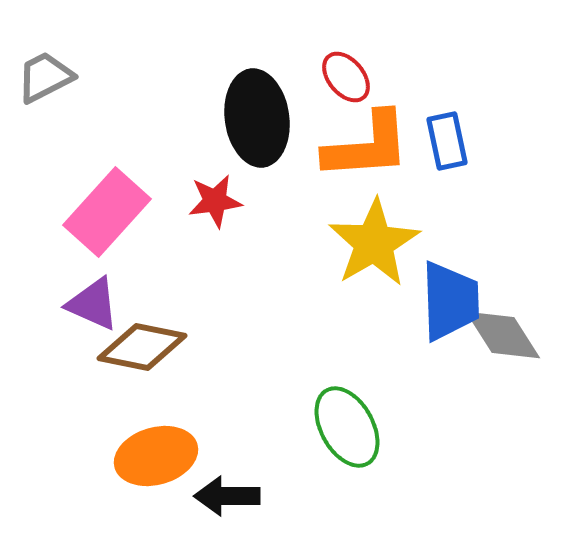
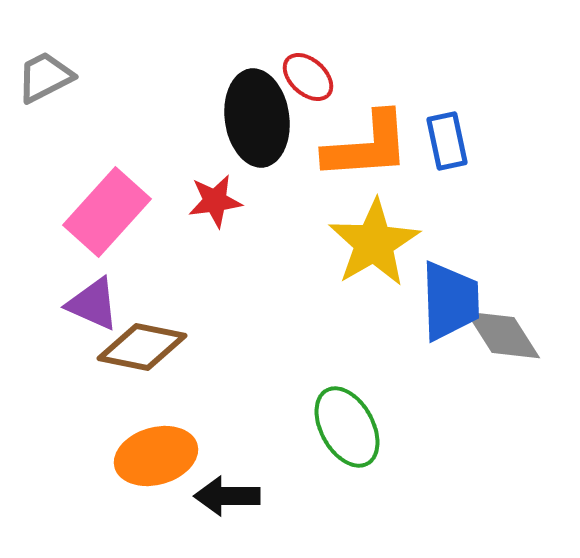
red ellipse: moved 38 px left; rotated 8 degrees counterclockwise
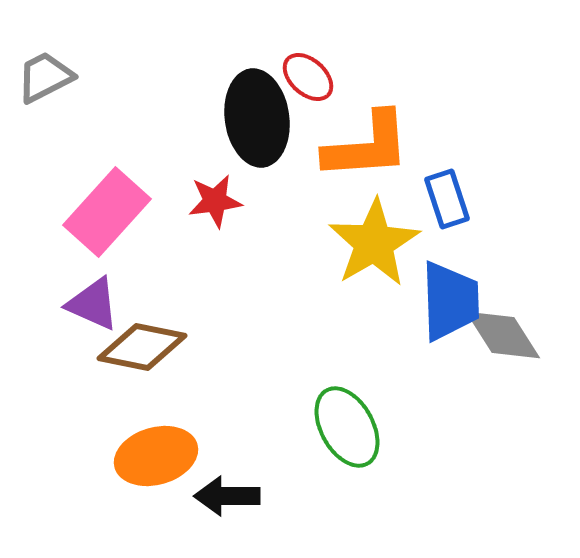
blue rectangle: moved 58 px down; rotated 6 degrees counterclockwise
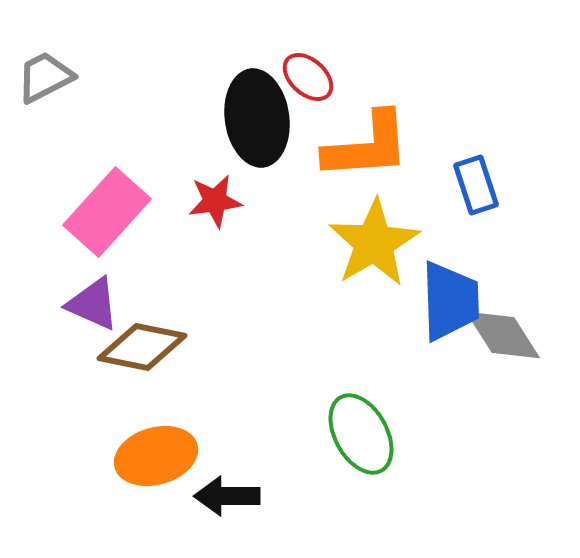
blue rectangle: moved 29 px right, 14 px up
green ellipse: moved 14 px right, 7 px down
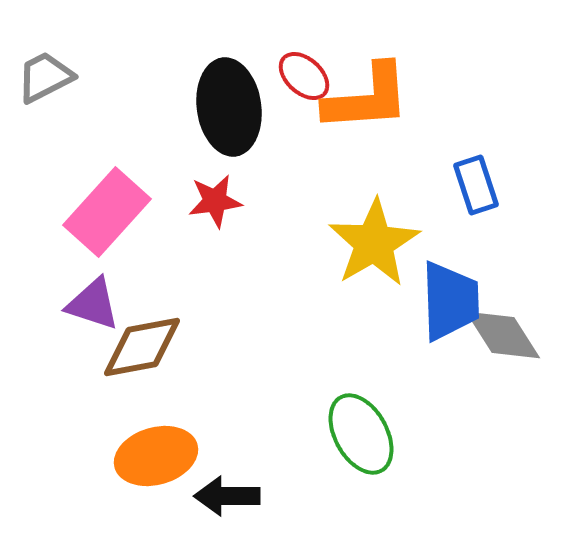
red ellipse: moved 4 px left, 1 px up
black ellipse: moved 28 px left, 11 px up
orange L-shape: moved 48 px up
purple triangle: rotated 6 degrees counterclockwise
brown diamond: rotated 22 degrees counterclockwise
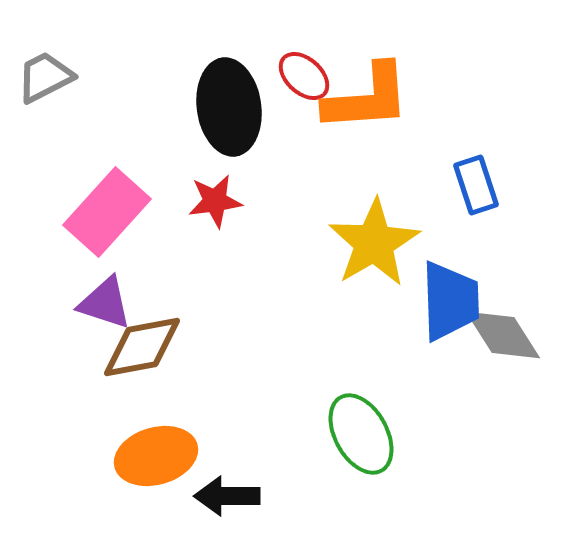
purple triangle: moved 12 px right, 1 px up
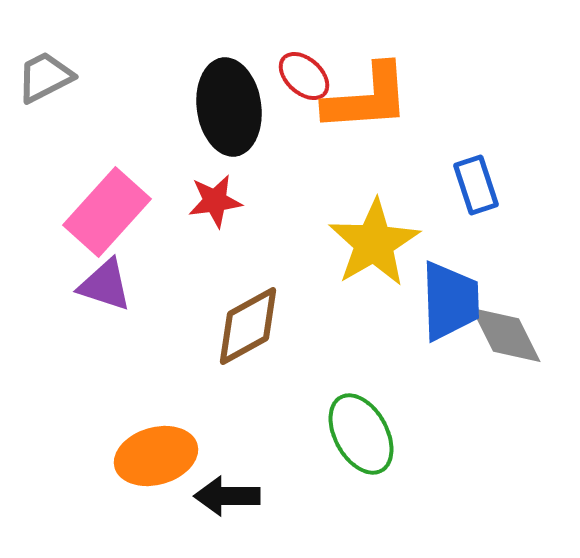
purple triangle: moved 18 px up
gray diamond: moved 3 px right; rotated 6 degrees clockwise
brown diamond: moved 106 px right, 21 px up; rotated 18 degrees counterclockwise
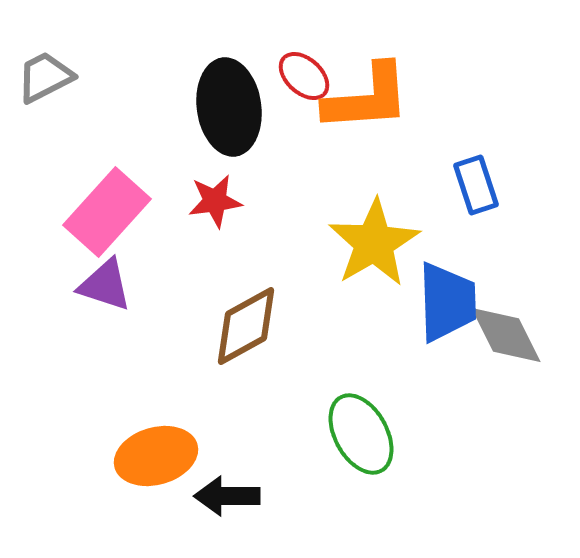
blue trapezoid: moved 3 px left, 1 px down
brown diamond: moved 2 px left
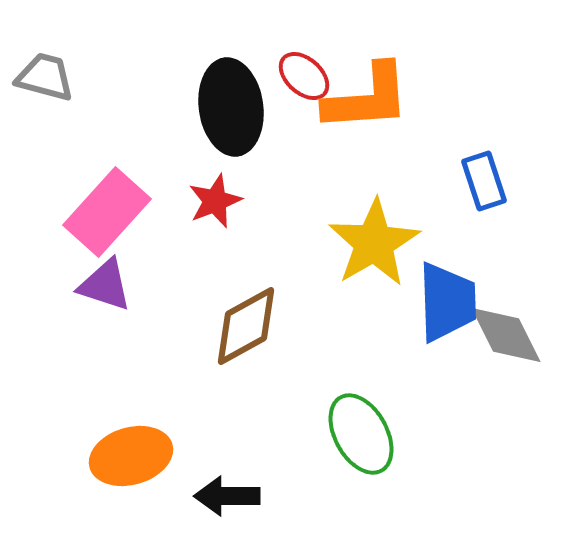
gray trapezoid: rotated 42 degrees clockwise
black ellipse: moved 2 px right
blue rectangle: moved 8 px right, 4 px up
red star: rotated 14 degrees counterclockwise
orange ellipse: moved 25 px left
